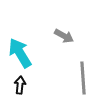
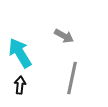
gray line: moved 11 px left; rotated 16 degrees clockwise
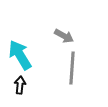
cyan arrow: moved 2 px down
gray line: moved 10 px up; rotated 8 degrees counterclockwise
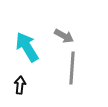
cyan arrow: moved 7 px right, 8 px up
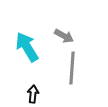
black arrow: moved 13 px right, 9 px down
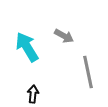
gray line: moved 16 px right, 4 px down; rotated 16 degrees counterclockwise
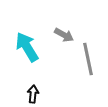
gray arrow: moved 1 px up
gray line: moved 13 px up
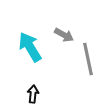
cyan arrow: moved 3 px right
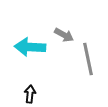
cyan arrow: rotated 56 degrees counterclockwise
black arrow: moved 3 px left
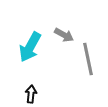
cyan arrow: rotated 64 degrees counterclockwise
black arrow: moved 1 px right
